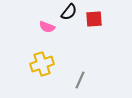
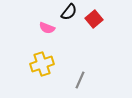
red square: rotated 36 degrees counterclockwise
pink semicircle: moved 1 px down
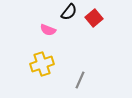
red square: moved 1 px up
pink semicircle: moved 1 px right, 2 px down
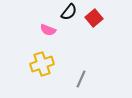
gray line: moved 1 px right, 1 px up
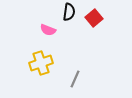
black semicircle: rotated 30 degrees counterclockwise
yellow cross: moved 1 px left, 1 px up
gray line: moved 6 px left
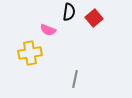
yellow cross: moved 11 px left, 10 px up; rotated 10 degrees clockwise
gray line: rotated 12 degrees counterclockwise
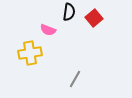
gray line: rotated 18 degrees clockwise
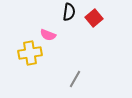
pink semicircle: moved 5 px down
